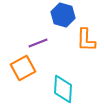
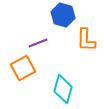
cyan diamond: rotated 12 degrees clockwise
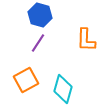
blue hexagon: moved 23 px left
purple line: rotated 36 degrees counterclockwise
orange square: moved 3 px right, 12 px down
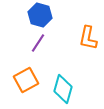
orange L-shape: moved 2 px right, 2 px up; rotated 10 degrees clockwise
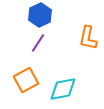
blue hexagon: rotated 20 degrees clockwise
cyan diamond: rotated 64 degrees clockwise
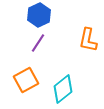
blue hexagon: moved 1 px left
orange L-shape: moved 2 px down
cyan diamond: rotated 28 degrees counterclockwise
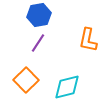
blue hexagon: rotated 15 degrees clockwise
orange square: rotated 15 degrees counterclockwise
cyan diamond: moved 4 px right, 2 px up; rotated 24 degrees clockwise
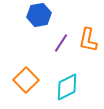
purple line: moved 23 px right
cyan diamond: rotated 12 degrees counterclockwise
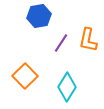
blue hexagon: moved 1 px down
orange square: moved 1 px left, 4 px up
cyan diamond: rotated 32 degrees counterclockwise
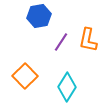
purple line: moved 1 px up
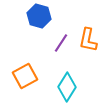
blue hexagon: rotated 25 degrees clockwise
purple line: moved 1 px down
orange square: rotated 15 degrees clockwise
